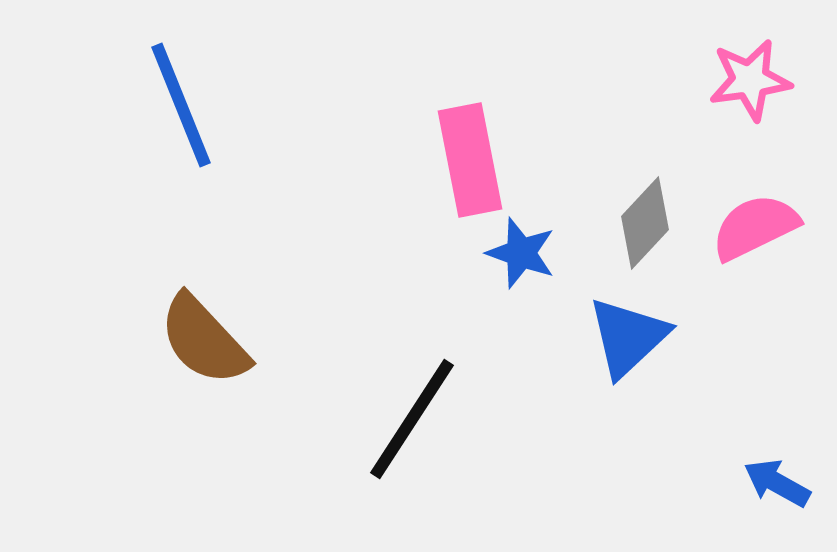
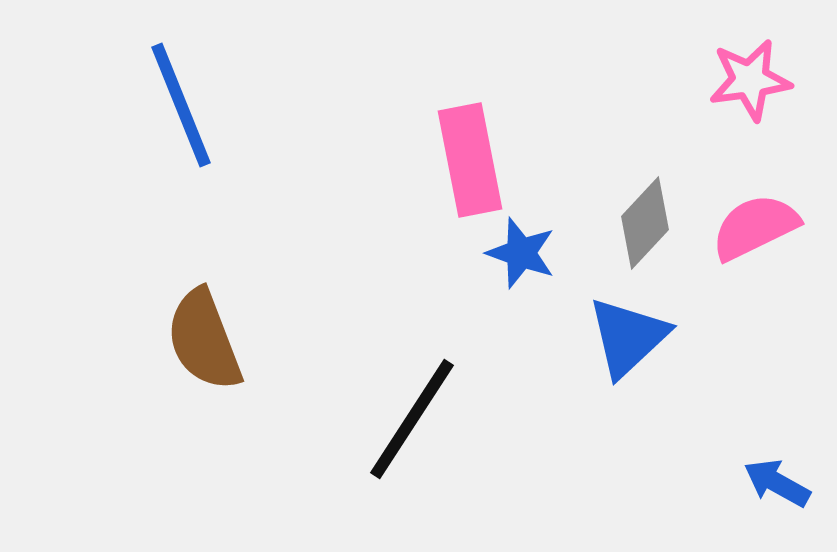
brown semicircle: rotated 22 degrees clockwise
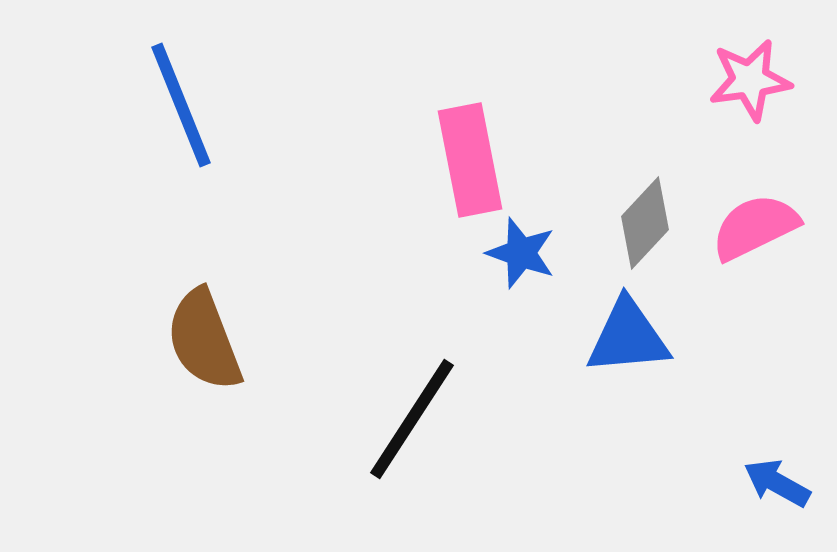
blue triangle: rotated 38 degrees clockwise
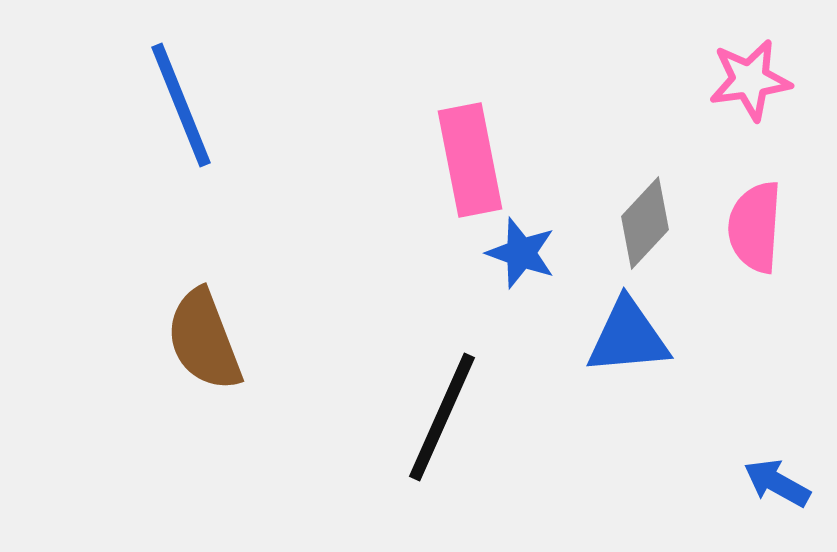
pink semicircle: rotated 60 degrees counterclockwise
black line: moved 30 px right, 2 px up; rotated 9 degrees counterclockwise
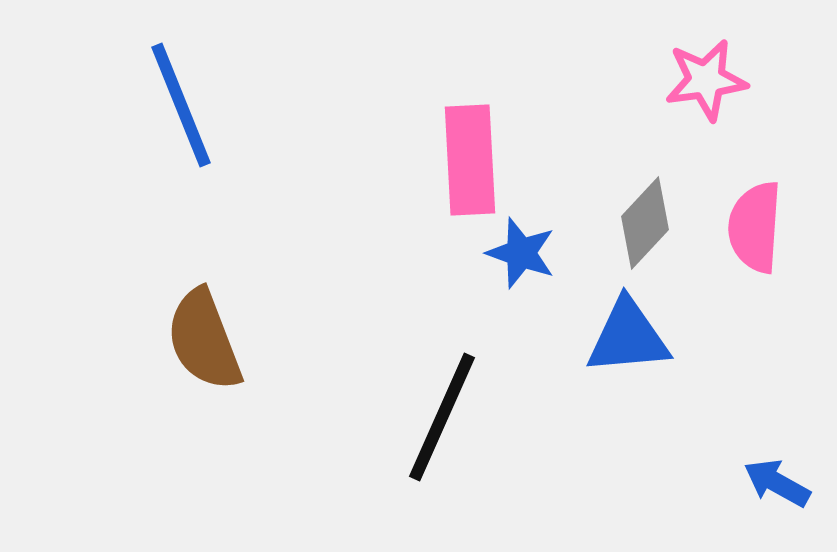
pink star: moved 44 px left
pink rectangle: rotated 8 degrees clockwise
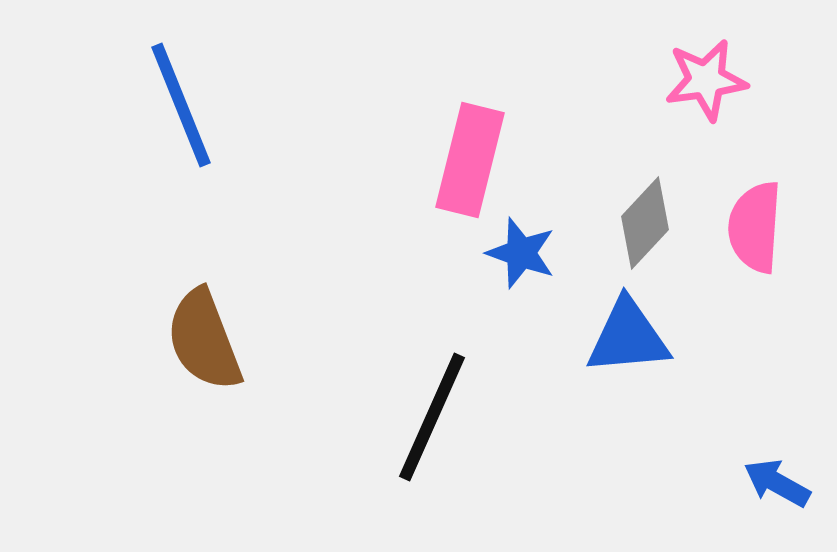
pink rectangle: rotated 17 degrees clockwise
black line: moved 10 px left
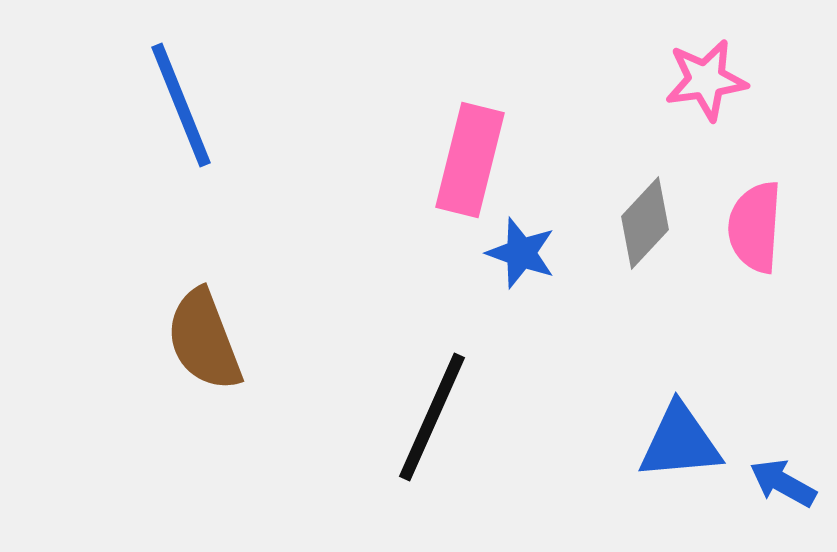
blue triangle: moved 52 px right, 105 px down
blue arrow: moved 6 px right
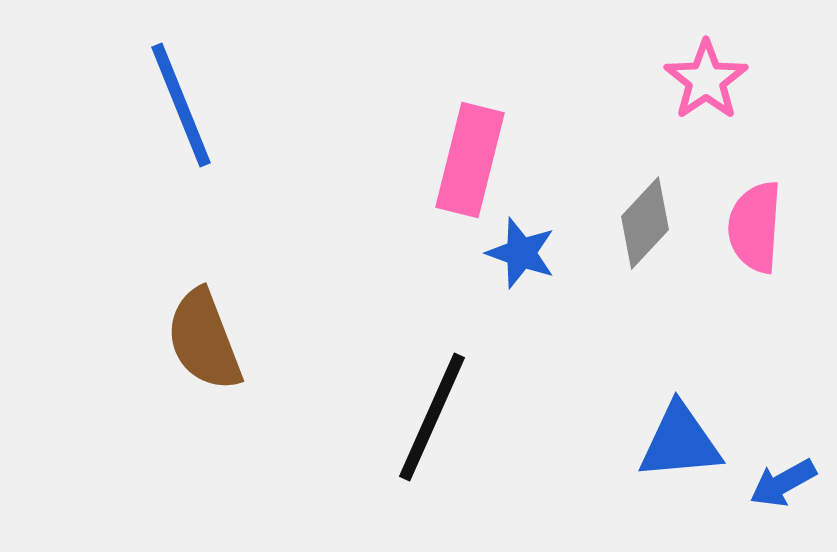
pink star: rotated 26 degrees counterclockwise
blue arrow: rotated 58 degrees counterclockwise
